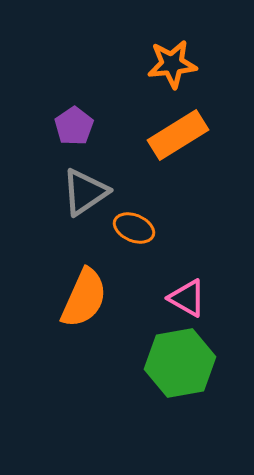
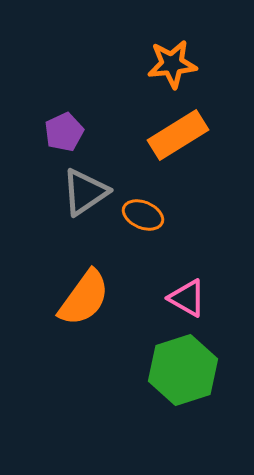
purple pentagon: moved 10 px left, 6 px down; rotated 9 degrees clockwise
orange ellipse: moved 9 px right, 13 px up
orange semicircle: rotated 12 degrees clockwise
green hexagon: moved 3 px right, 7 px down; rotated 8 degrees counterclockwise
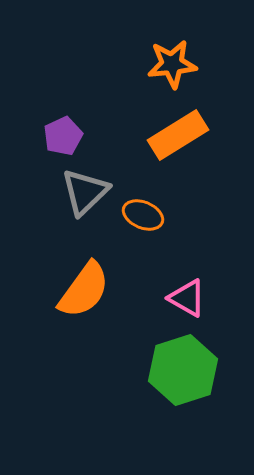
purple pentagon: moved 1 px left, 4 px down
gray triangle: rotated 10 degrees counterclockwise
orange semicircle: moved 8 px up
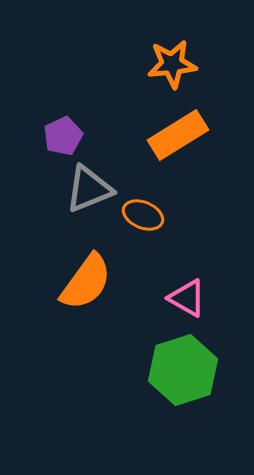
gray triangle: moved 4 px right, 3 px up; rotated 22 degrees clockwise
orange semicircle: moved 2 px right, 8 px up
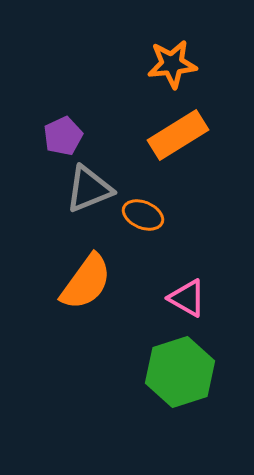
green hexagon: moved 3 px left, 2 px down
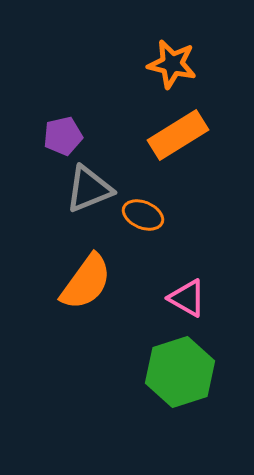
orange star: rotated 18 degrees clockwise
purple pentagon: rotated 12 degrees clockwise
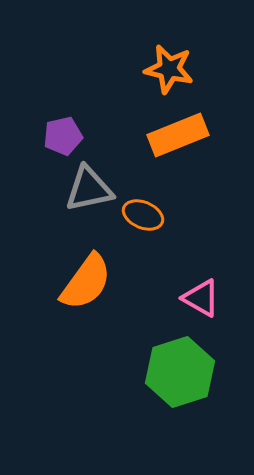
orange star: moved 3 px left, 5 px down
orange rectangle: rotated 10 degrees clockwise
gray triangle: rotated 10 degrees clockwise
pink triangle: moved 14 px right
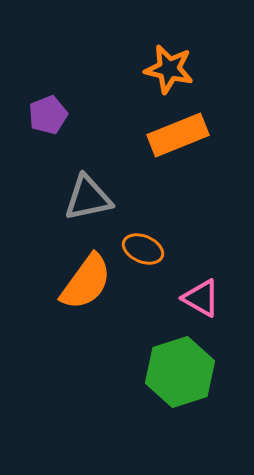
purple pentagon: moved 15 px left, 21 px up; rotated 9 degrees counterclockwise
gray triangle: moved 1 px left, 9 px down
orange ellipse: moved 34 px down
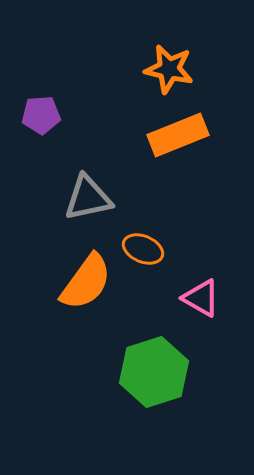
purple pentagon: moved 7 px left; rotated 18 degrees clockwise
green hexagon: moved 26 px left
